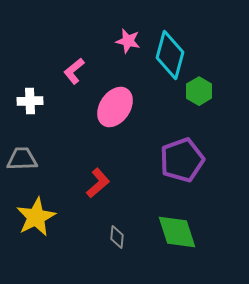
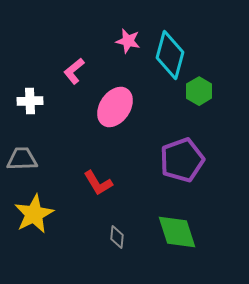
red L-shape: rotated 100 degrees clockwise
yellow star: moved 2 px left, 3 px up
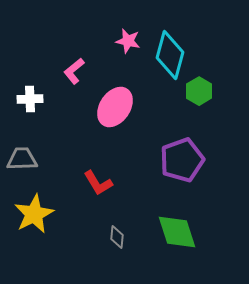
white cross: moved 2 px up
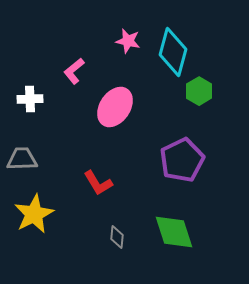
cyan diamond: moved 3 px right, 3 px up
purple pentagon: rotated 6 degrees counterclockwise
green diamond: moved 3 px left
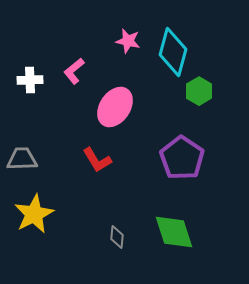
white cross: moved 19 px up
purple pentagon: moved 2 px up; rotated 12 degrees counterclockwise
red L-shape: moved 1 px left, 23 px up
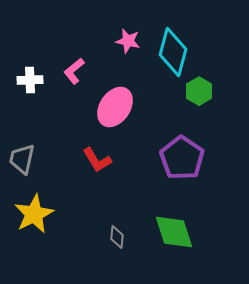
gray trapezoid: rotated 76 degrees counterclockwise
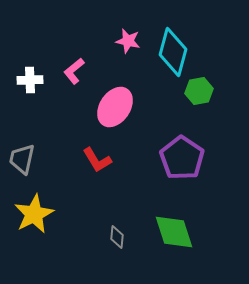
green hexagon: rotated 20 degrees clockwise
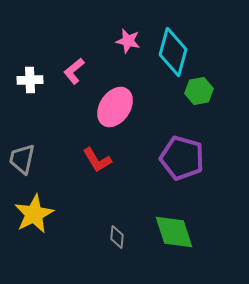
purple pentagon: rotated 18 degrees counterclockwise
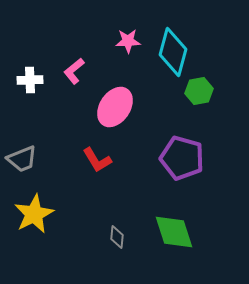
pink star: rotated 15 degrees counterclockwise
gray trapezoid: rotated 124 degrees counterclockwise
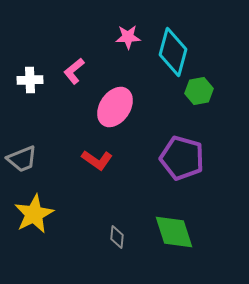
pink star: moved 4 px up
red L-shape: rotated 24 degrees counterclockwise
